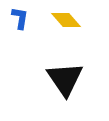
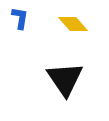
yellow diamond: moved 7 px right, 4 px down
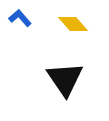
blue L-shape: rotated 50 degrees counterclockwise
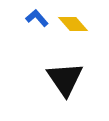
blue L-shape: moved 17 px right
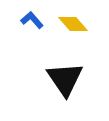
blue L-shape: moved 5 px left, 2 px down
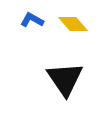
blue L-shape: rotated 20 degrees counterclockwise
